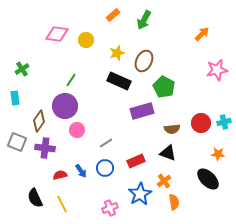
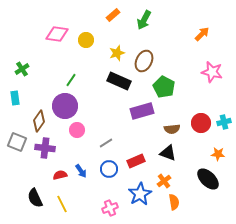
pink star: moved 5 px left, 2 px down; rotated 25 degrees clockwise
blue circle: moved 4 px right, 1 px down
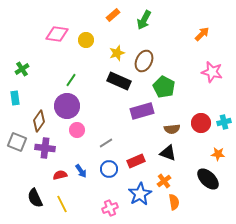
purple circle: moved 2 px right
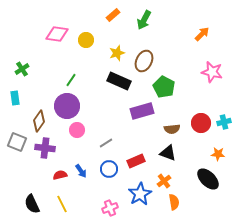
black semicircle: moved 3 px left, 6 px down
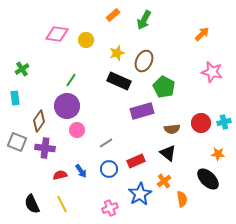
black triangle: rotated 18 degrees clockwise
orange semicircle: moved 8 px right, 3 px up
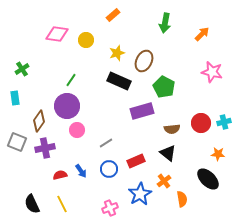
green arrow: moved 21 px right, 3 px down; rotated 18 degrees counterclockwise
purple cross: rotated 18 degrees counterclockwise
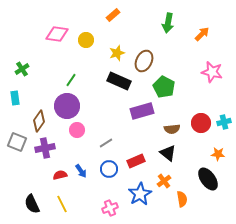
green arrow: moved 3 px right
black ellipse: rotated 10 degrees clockwise
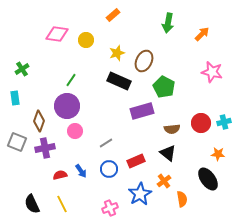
brown diamond: rotated 15 degrees counterclockwise
pink circle: moved 2 px left, 1 px down
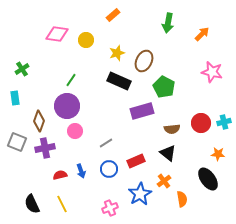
blue arrow: rotated 16 degrees clockwise
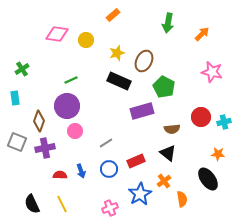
green line: rotated 32 degrees clockwise
red circle: moved 6 px up
red semicircle: rotated 16 degrees clockwise
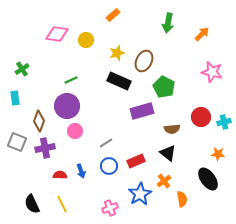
blue circle: moved 3 px up
